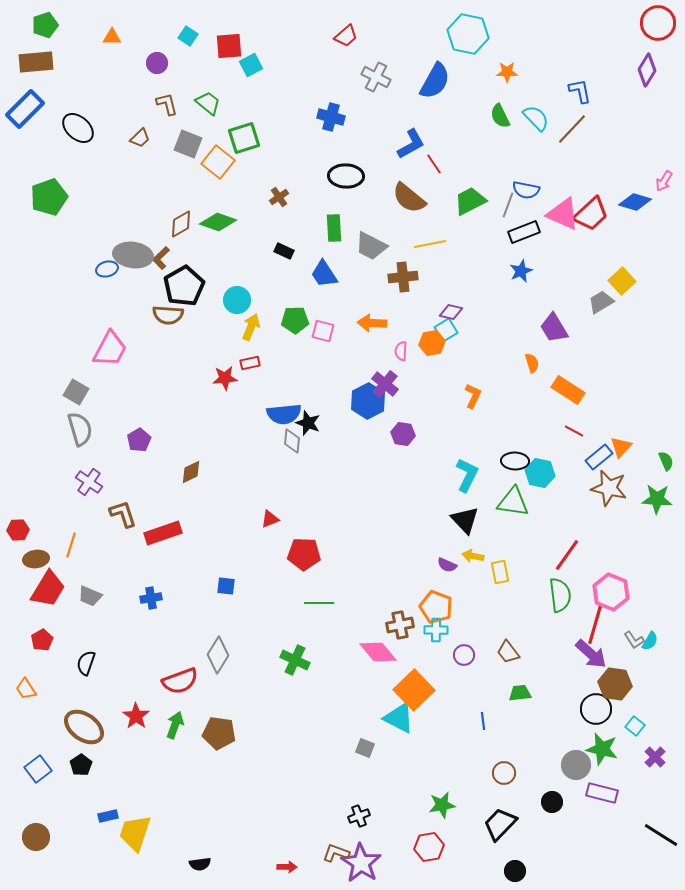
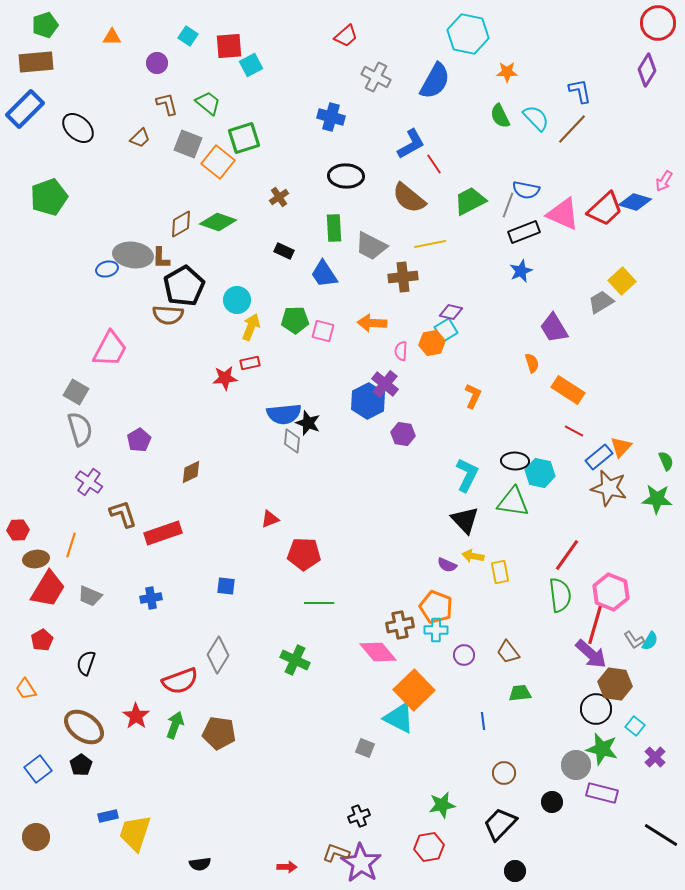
red trapezoid at (591, 214): moved 14 px right, 5 px up
brown L-shape at (161, 258): rotated 45 degrees counterclockwise
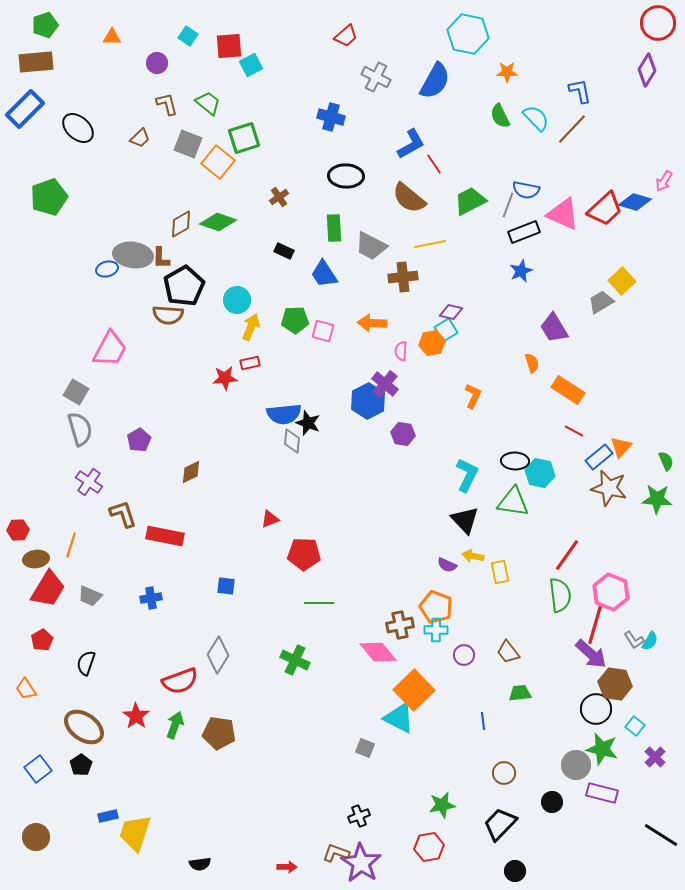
red rectangle at (163, 533): moved 2 px right, 3 px down; rotated 30 degrees clockwise
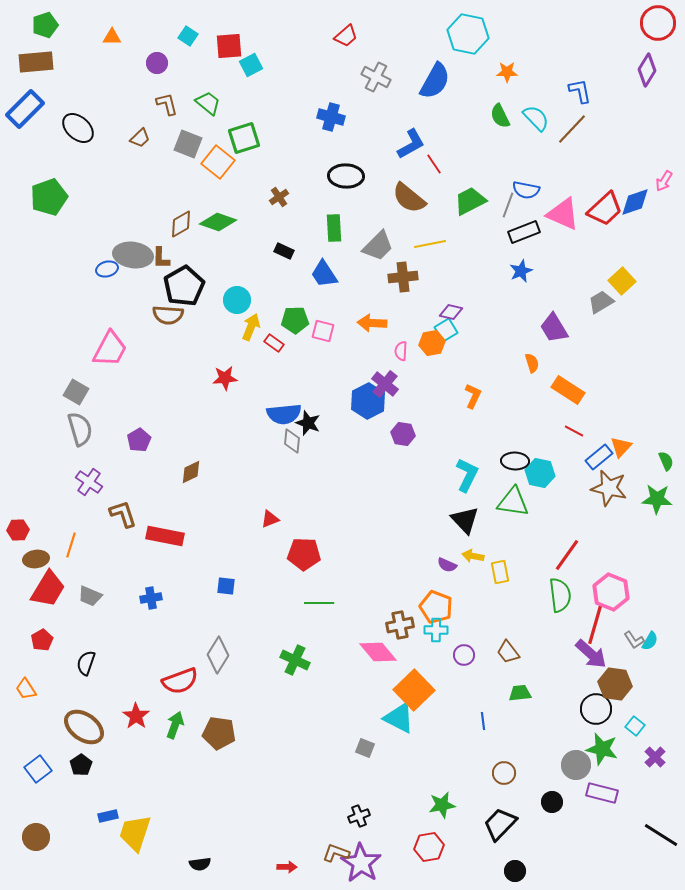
blue diamond at (635, 202): rotated 36 degrees counterclockwise
gray trapezoid at (371, 246): moved 7 px right; rotated 72 degrees counterclockwise
red rectangle at (250, 363): moved 24 px right, 20 px up; rotated 48 degrees clockwise
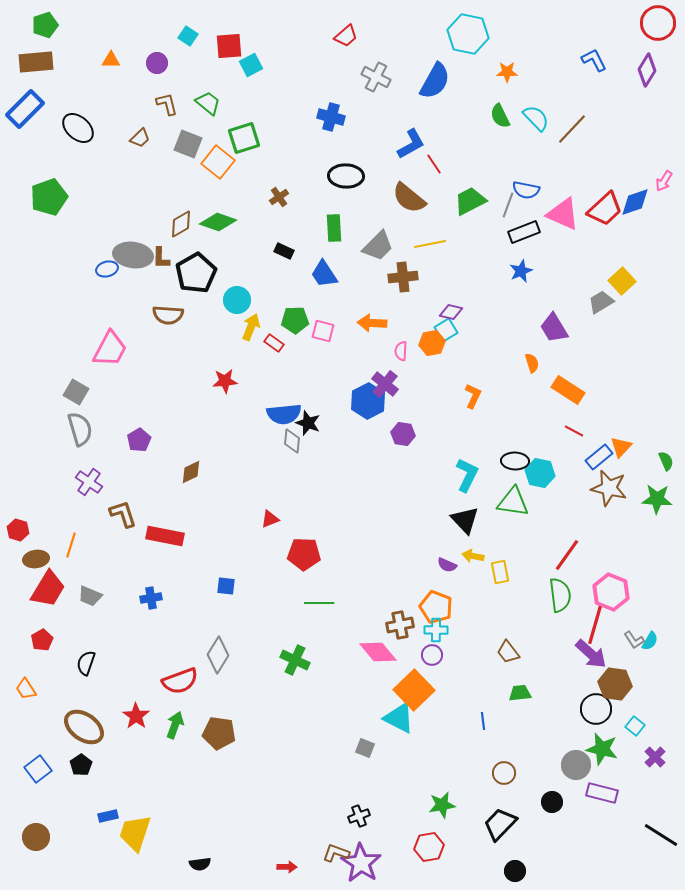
orange triangle at (112, 37): moved 1 px left, 23 px down
blue L-shape at (580, 91): moved 14 px right, 31 px up; rotated 16 degrees counterclockwise
black pentagon at (184, 286): moved 12 px right, 13 px up
red star at (225, 378): moved 3 px down
red hexagon at (18, 530): rotated 20 degrees clockwise
purple circle at (464, 655): moved 32 px left
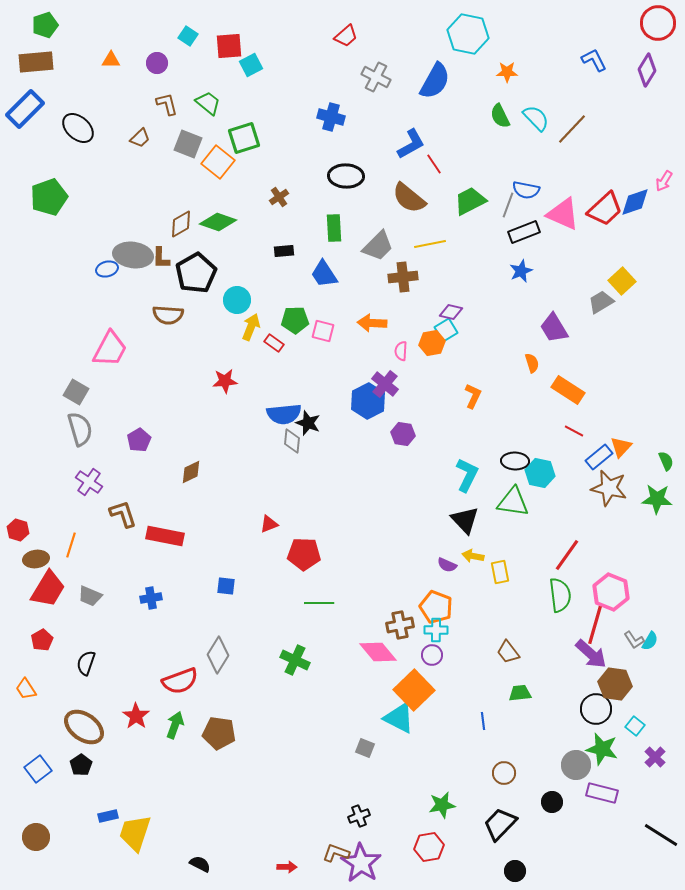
black rectangle at (284, 251): rotated 30 degrees counterclockwise
red triangle at (270, 519): moved 1 px left, 5 px down
black semicircle at (200, 864): rotated 145 degrees counterclockwise
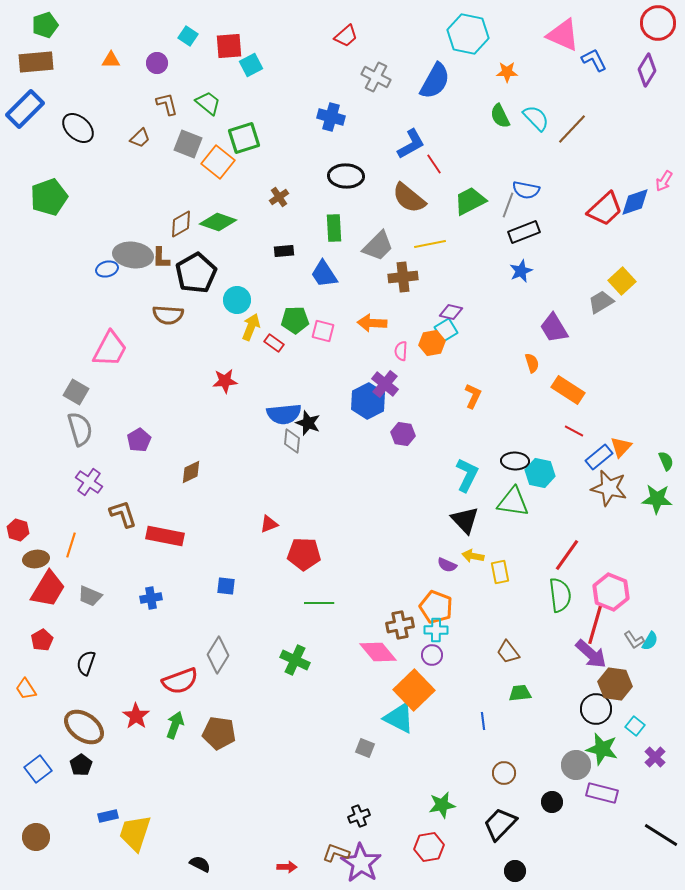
pink triangle at (563, 214): moved 179 px up
